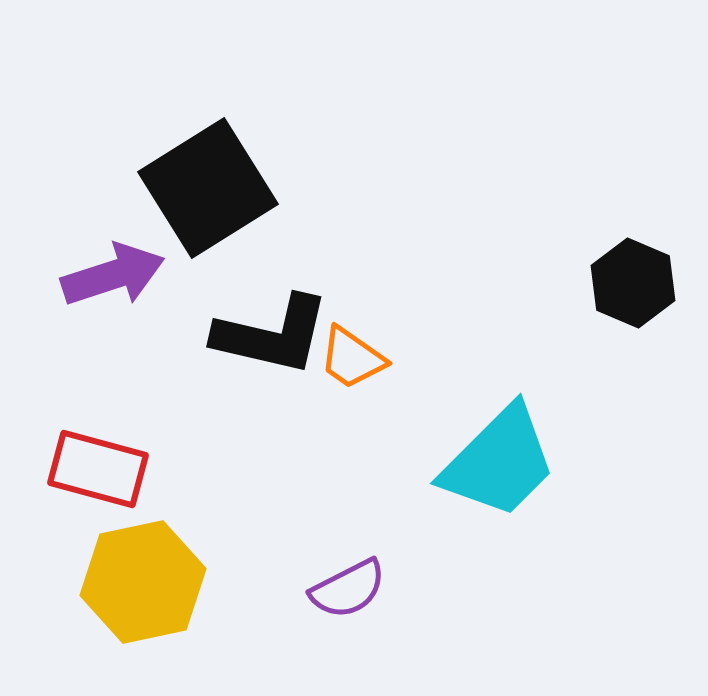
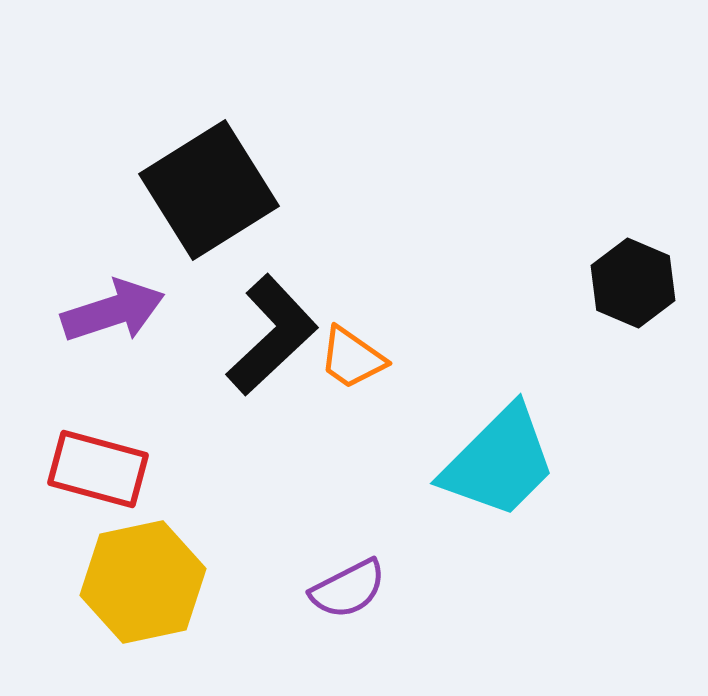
black square: moved 1 px right, 2 px down
purple arrow: moved 36 px down
black L-shape: rotated 56 degrees counterclockwise
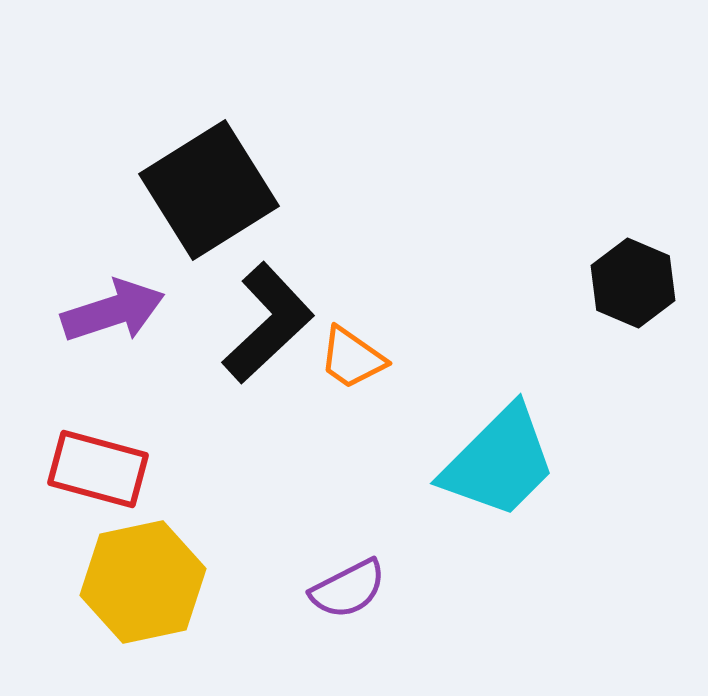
black L-shape: moved 4 px left, 12 px up
